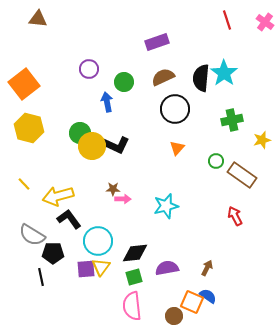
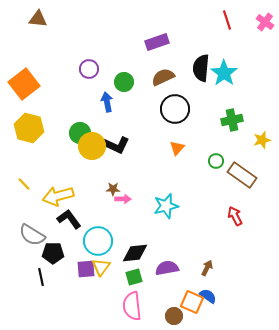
black semicircle at (201, 78): moved 10 px up
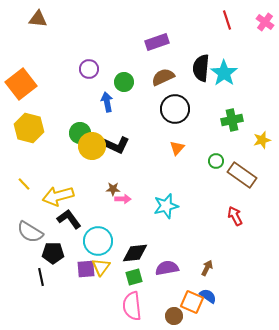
orange square at (24, 84): moved 3 px left
gray semicircle at (32, 235): moved 2 px left, 3 px up
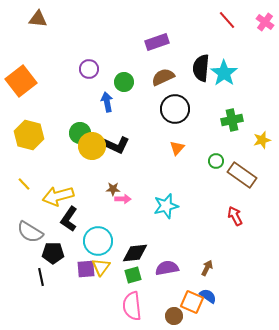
red line at (227, 20): rotated 24 degrees counterclockwise
orange square at (21, 84): moved 3 px up
yellow hexagon at (29, 128): moved 7 px down
black L-shape at (69, 219): rotated 110 degrees counterclockwise
green square at (134, 277): moved 1 px left, 2 px up
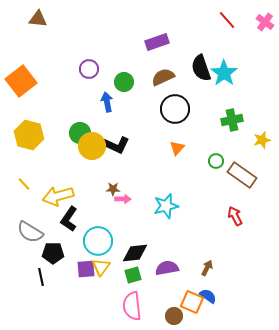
black semicircle at (201, 68): rotated 24 degrees counterclockwise
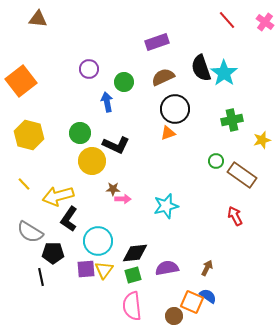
yellow circle at (92, 146): moved 15 px down
orange triangle at (177, 148): moved 9 px left, 15 px up; rotated 28 degrees clockwise
yellow triangle at (101, 267): moved 3 px right, 3 px down
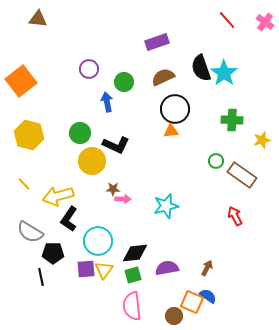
green cross at (232, 120): rotated 15 degrees clockwise
orange triangle at (168, 133): moved 3 px right, 2 px up; rotated 14 degrees clockwise
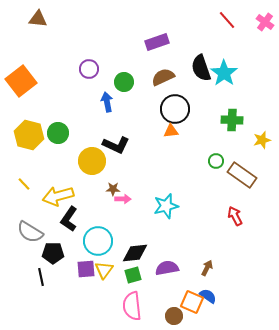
green circle at (80, 133): moved 22 px left
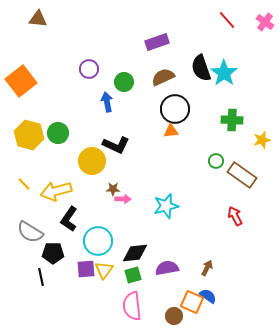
yellow arrow at (58, 196): moved 2 px left, 5 px up
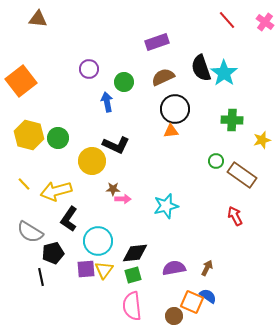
green circle at (58, 133): moved 5 px down
black pentagon at (53, 253): rotated 15 degrees counterclockwise
purple semicircle at (167, 268): moved 7 px right
